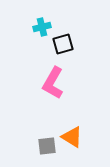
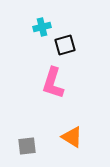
black square: moved 2 px right, 1 px down
pink L-shape: rotated 12 degrees counterclockwise
gray square: moved 20 px left
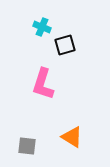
cyan cross: rotated 36 degrees clockwise
pink L-shape: moved 10 px left, 1 px down
gray square: rotated 12 degrees clockwise
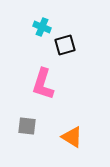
gray square: moved 20 px up
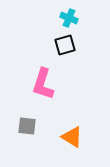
cyan cross: moved 27 px right, 9 px up
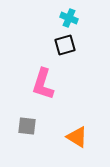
orange triangle: moved 5 px right
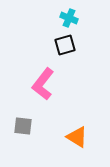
pink L-shape: rotated 20 degrees clockwise
gray square: moved 4 px left
